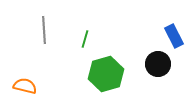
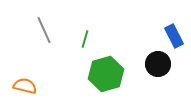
gray line: rotated 20 degrees counterclockwise
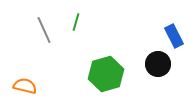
green line: moved 9 px left, 17 px up
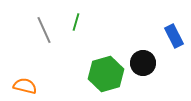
black circle: moved 15 px left, 1 px up
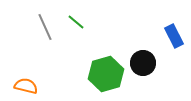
green line: rotated 66 degrees counterclockwise
gray line: moved 1 px right, 3 px up
orange semicircle: moved 1 px right
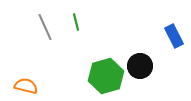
green line: rotated 36 degrees clockwise
black circle: moved 3 px left, 3 px down
green hexagon: moved 2 px down
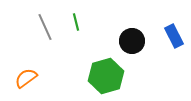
black circle: moved 8 px left, 25 px up
orange semicircle: moved 8 px up; rotated 50 degrees counterclockwise
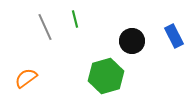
green line: moved 1 px left, 3 px up
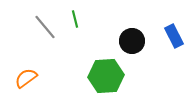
gray line: rotated 16 degrees counterclockwise
green hexagon: rotated 12 degrees clockwise
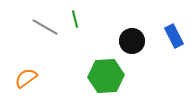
gray line: rotated 20 degrees counterclockwise
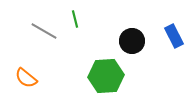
gray line: moved 1 px left, 4 px down
orange semicircle: rotated 105 degrees counterclockwise
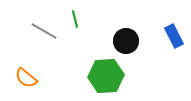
black circle: moved 6 px left
